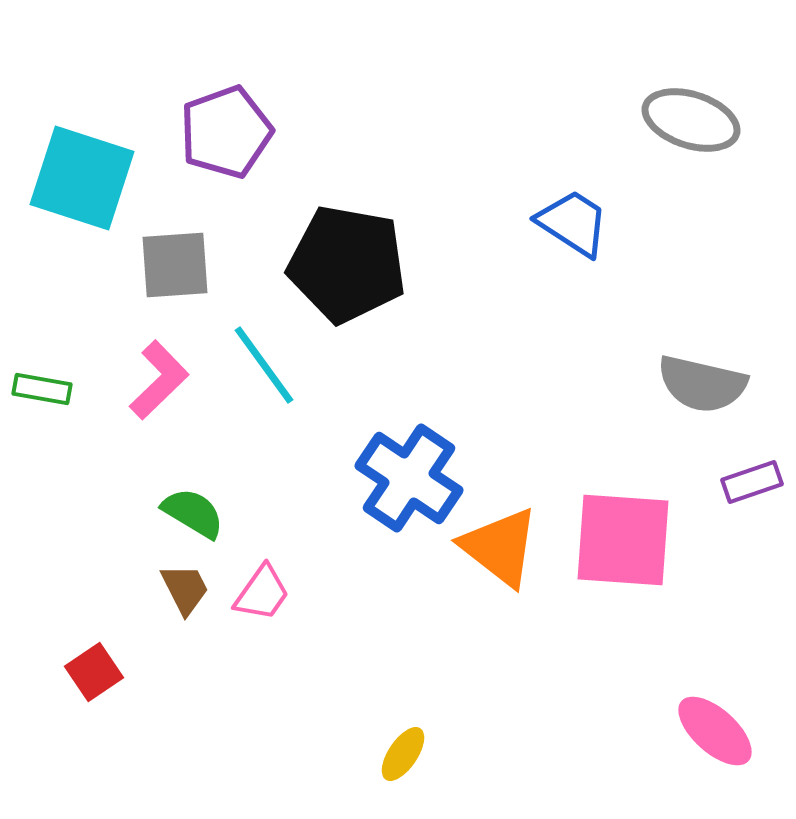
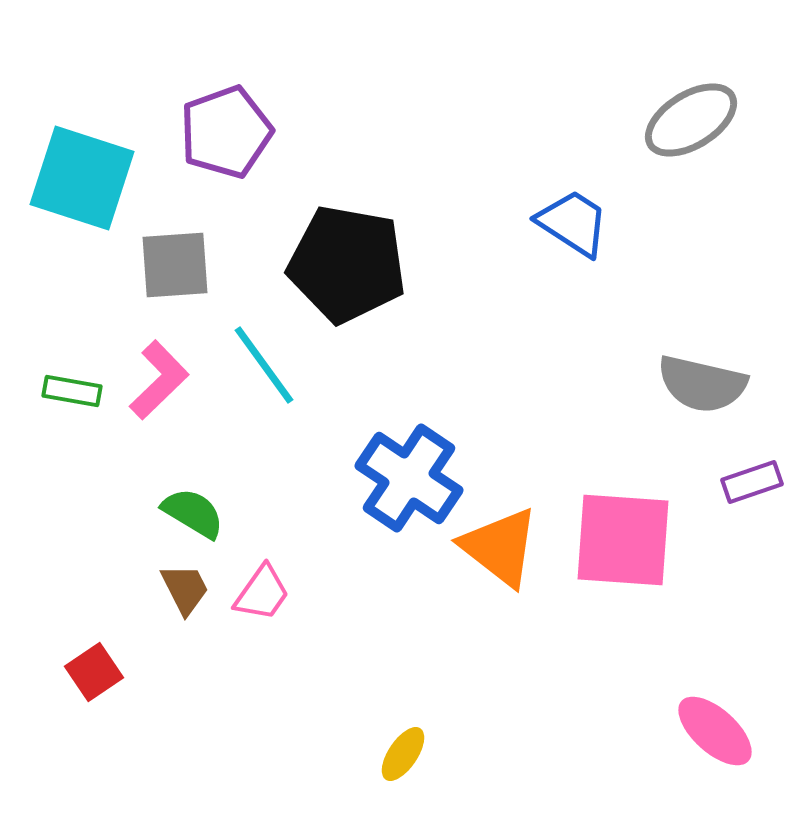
gray ellipse: rotated 50 degrees counterclockwise
green rectangle: moved 30 px right, 2 px down
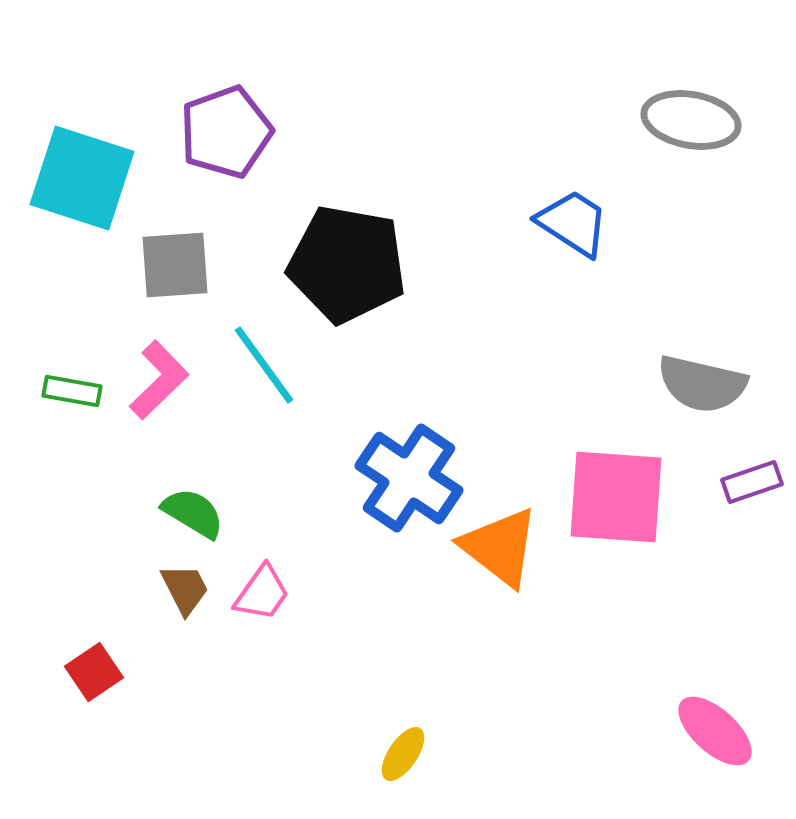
gray ellipse: rotated 42 degrees clockwise
pink square: moved 7 px left, 43 px up
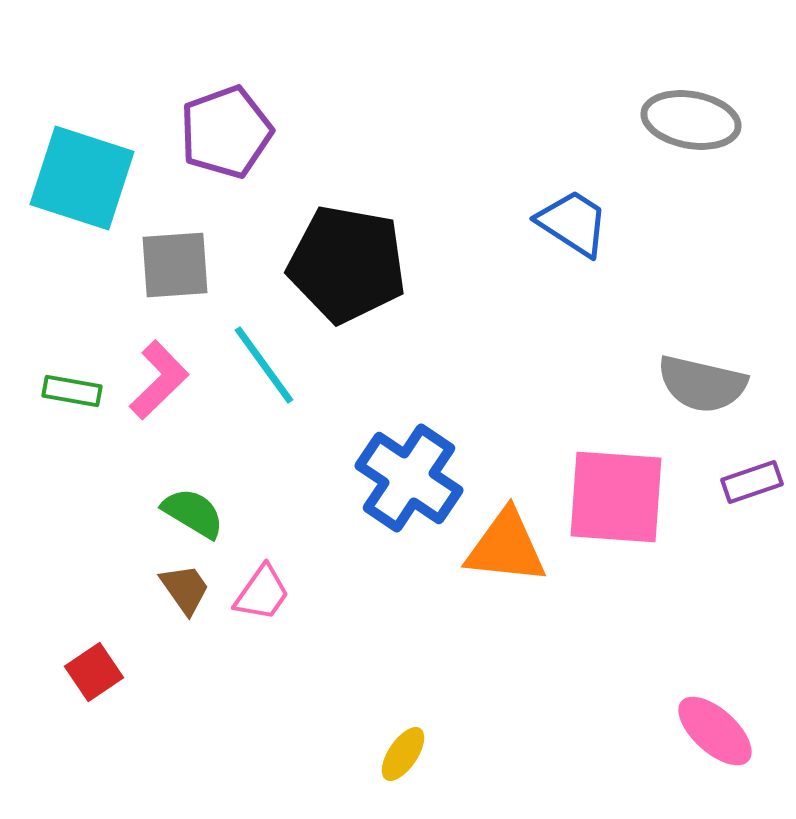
orange triangle: moved 6 px right; rotated 32 degrees counterclockwise
brown trapezoid: rotated 8 degrees counterclockwise
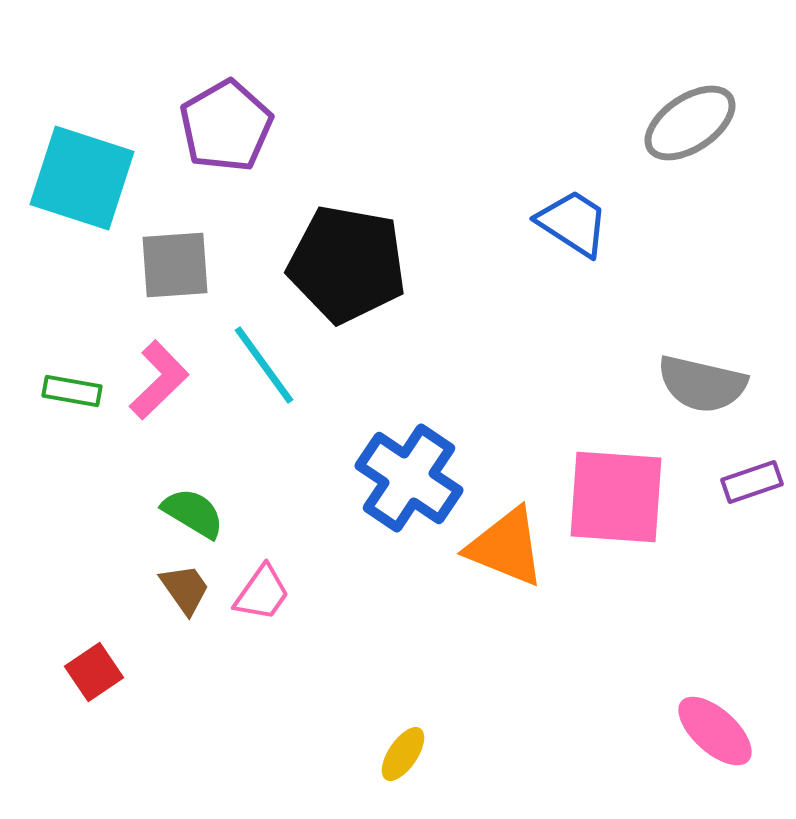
gray ellipse: moved 1 px left, 3 px down; rotated 44 degrees counterclockwise
purple pentagon: moved 6 px up; rotated 10 degrees counterclockwise
orange triangle: rotated 16 degrees clockwise
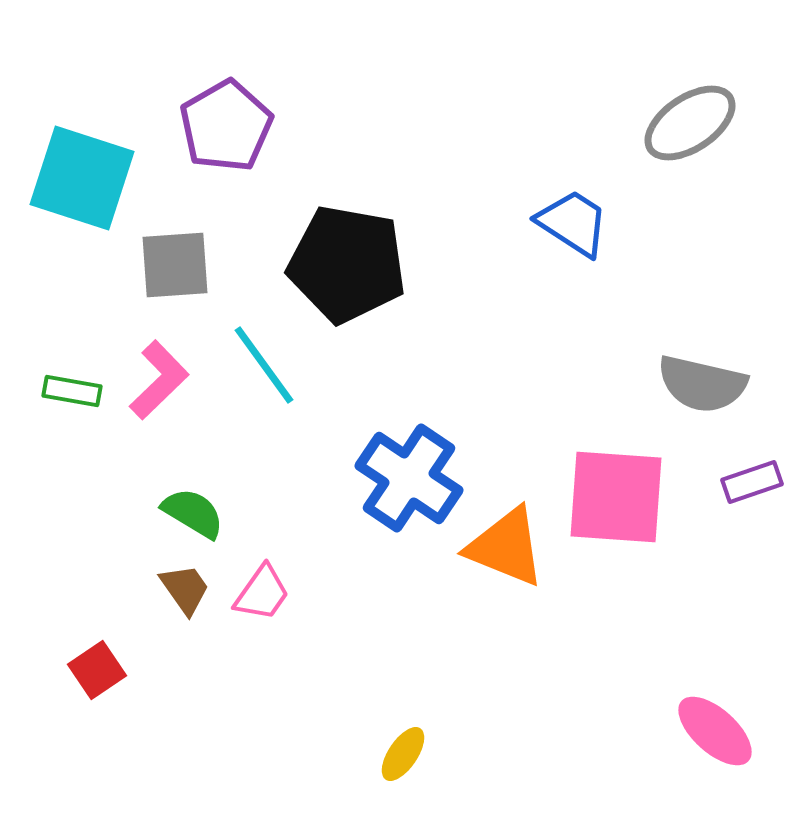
red square: moved 3 px right, 2 px up
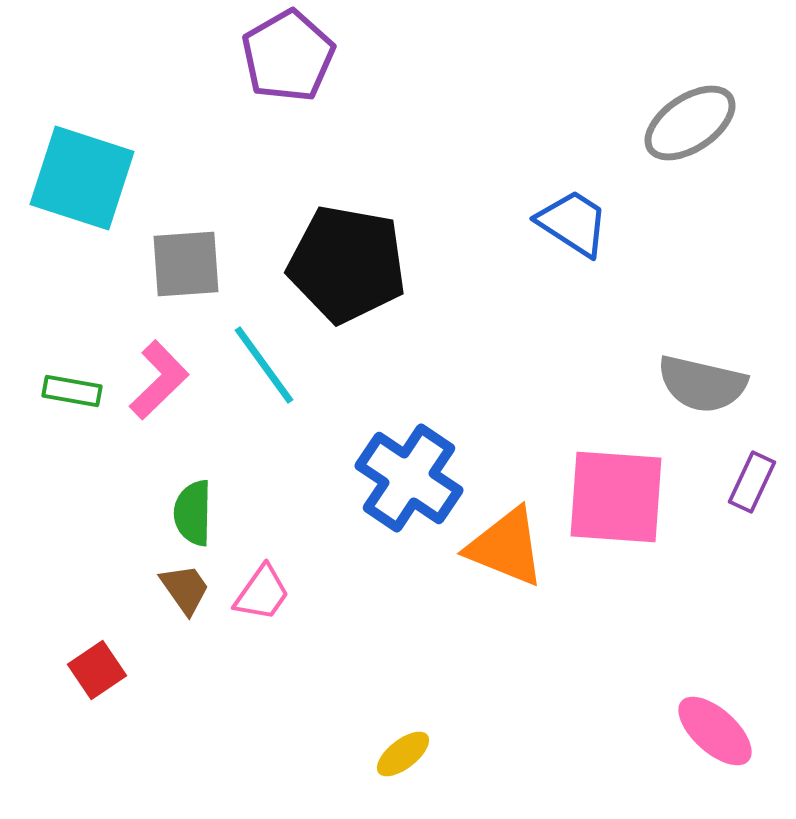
purple pentagon: moved 62 px right, 70 px up
gray square: moved 11 px right, 1 px up
purple rectangle: rotated 46 degrees counterclockwise
green semicircle: rotated 120 degrees counterclockwise
yellow ellipse: rotated 18 degrees clockwise
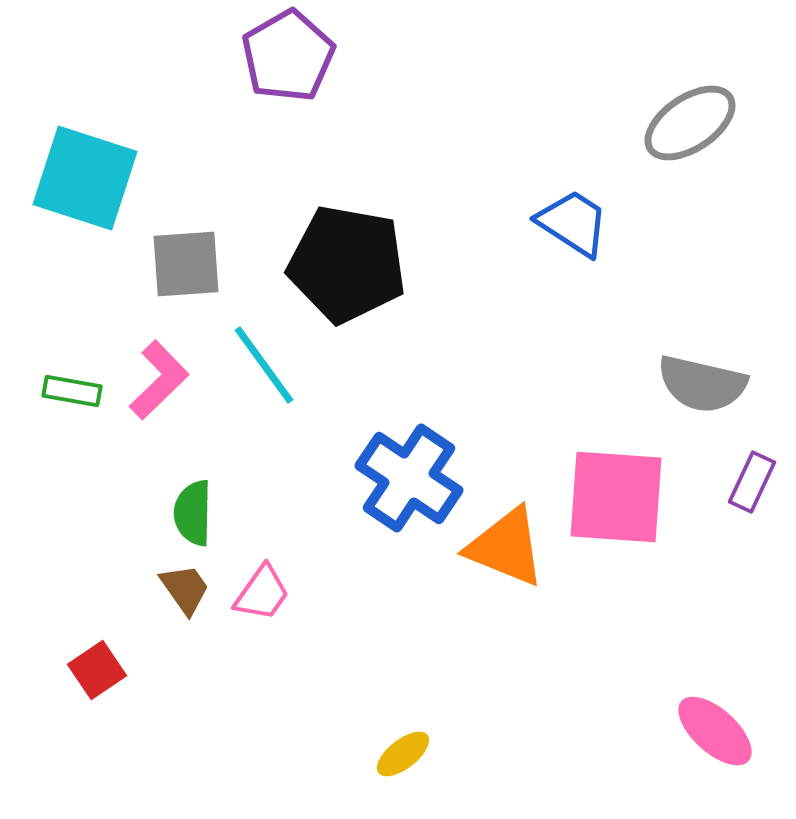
cyan square: moved 3 px right
